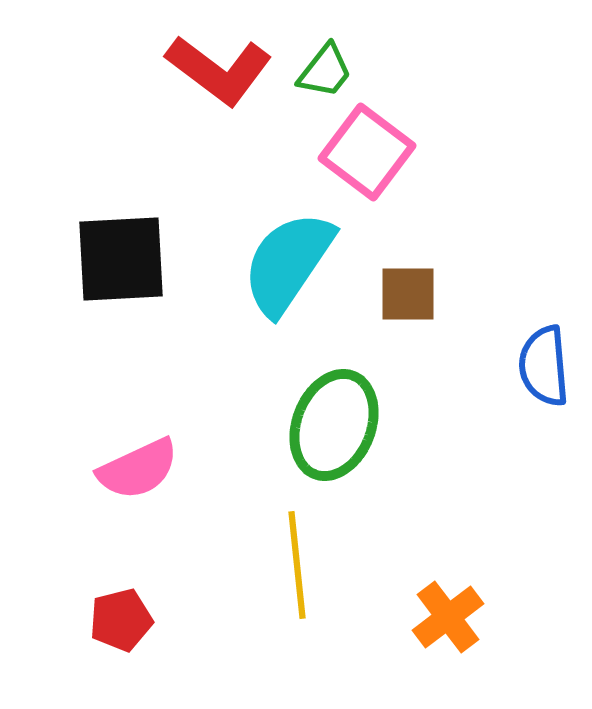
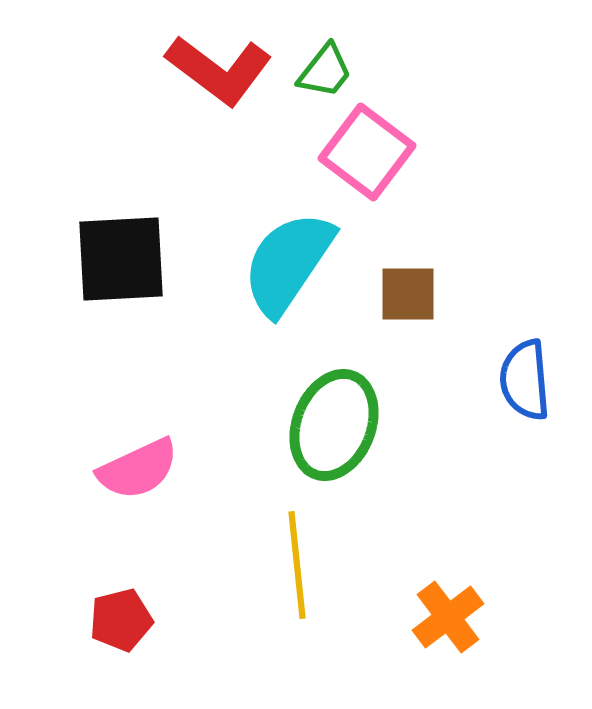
blue semicircle: moved 19 px left, 14 px down
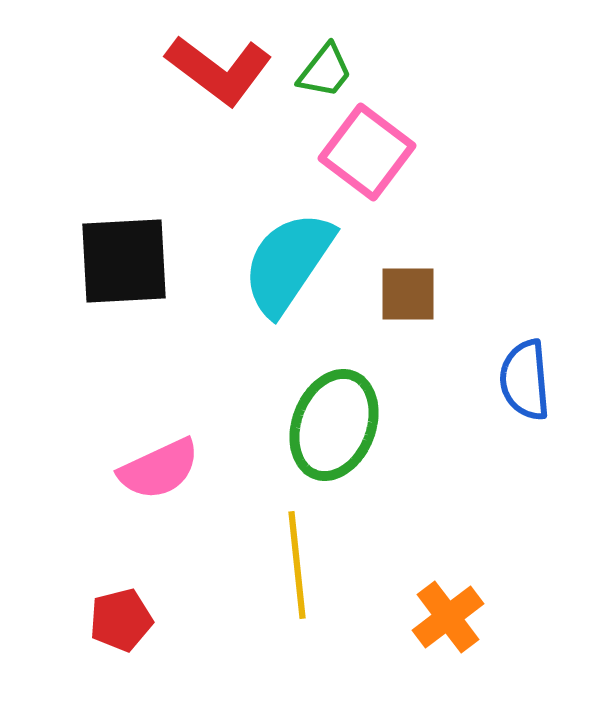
black square: moved 3 px right, 2 px down
pink semicircle: moved 21 px right
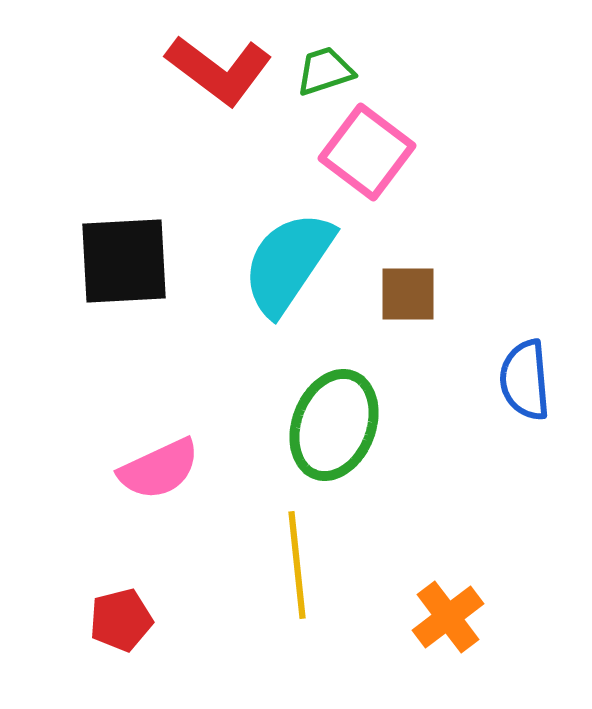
green trapezoid: rotated 146 degrees counterclockwise
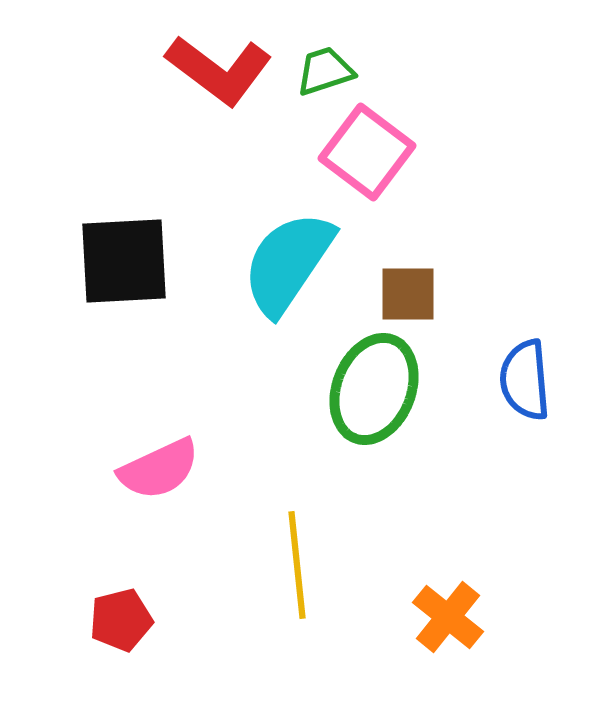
green ellipse: moved 40 px right, 36 px up
orange cross: rotated 14 degrees counterclockwise
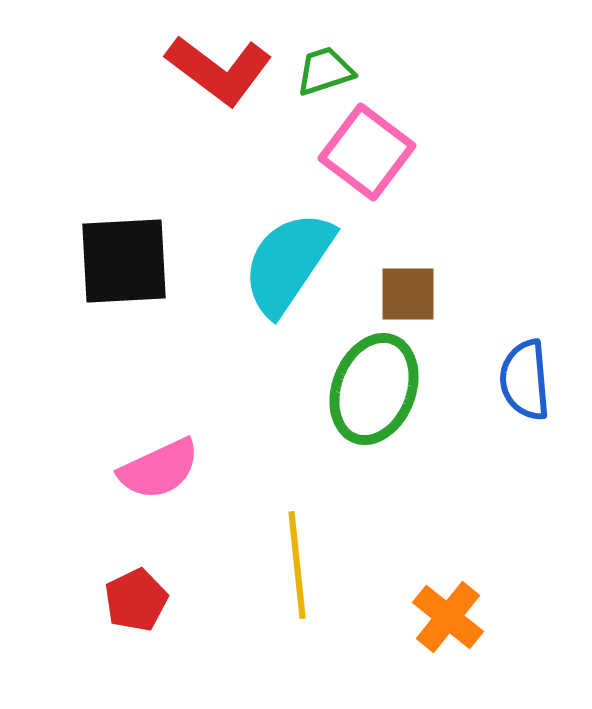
red pentagon: moved 15 px right, 20 px up; rotated 12 degrees counterclockwise
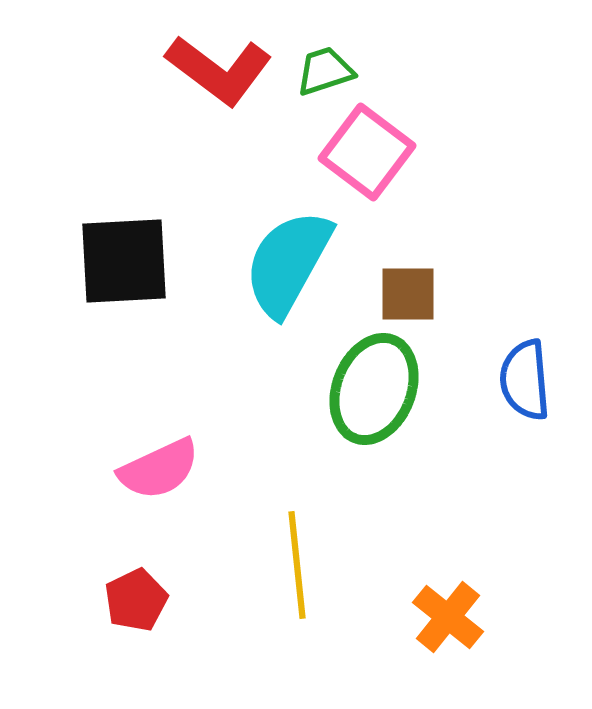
cyan semicircle: rotated 5 degrees counterclockwise
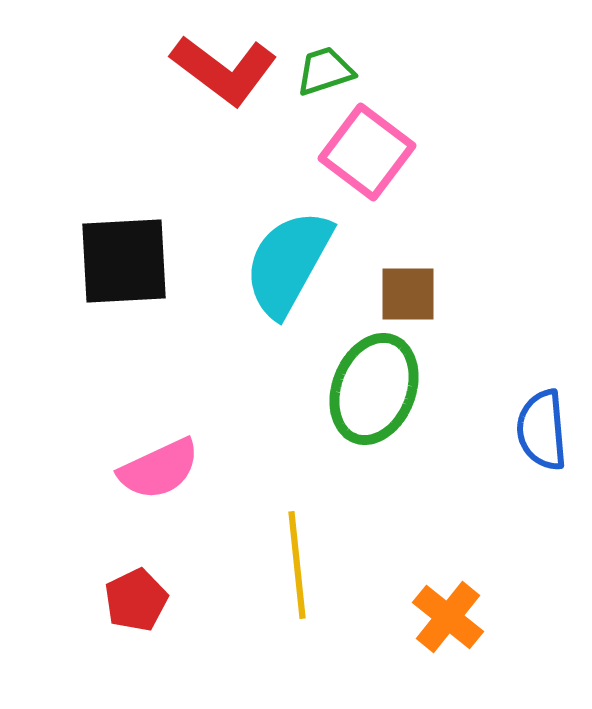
red L-shape: moved 5 px right
blue semicircle: moved 17 px right, 50 px down
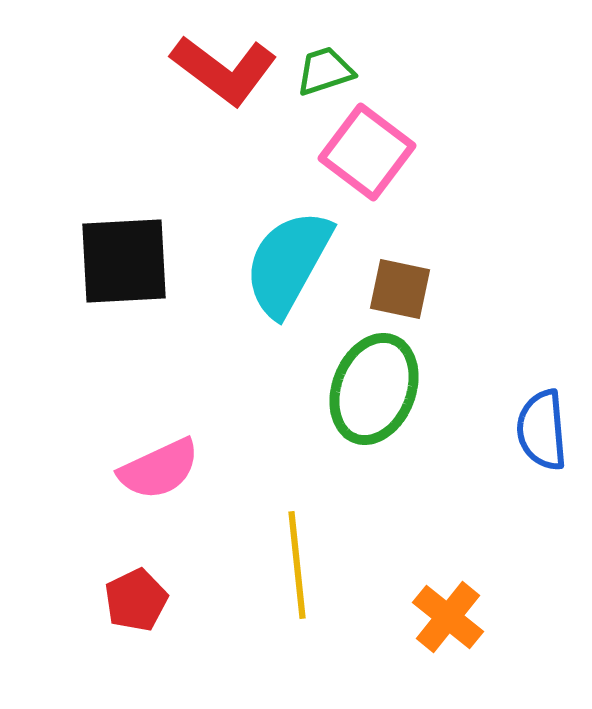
brown square: moved 8 px left, 5 px up; rotated 12 degrees clockwise
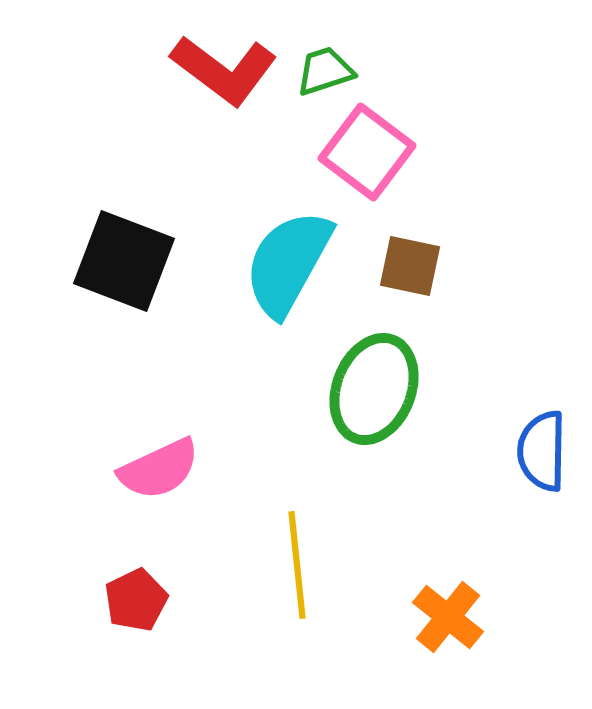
black square: rotated 24 degrees clockwise
brown square: moved 10 px right, 23 px up
blue semicircle: moved 21 px down; rotated 6 degrees clockwise
